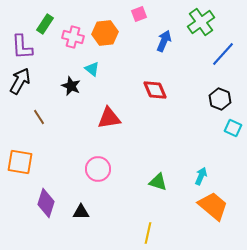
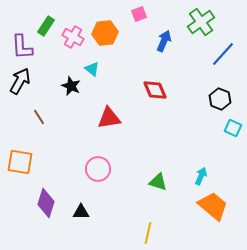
green rectangle: moved 1 px right, 2 px down
pink cross: rotated 15 degrees clockwise
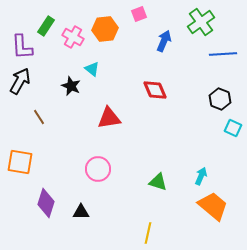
orange hexagon: moved 4 px up
blue line: rotated 44 degrees clockwise
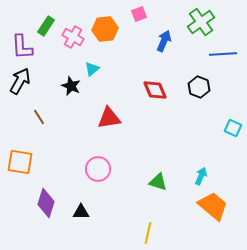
cyan triangle: rotated 42 degrees clockwise
black hexagon: moved 21 px left, 12 px up
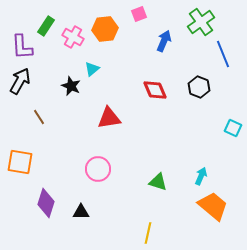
blue line: rotated 72 degrees clockwise
